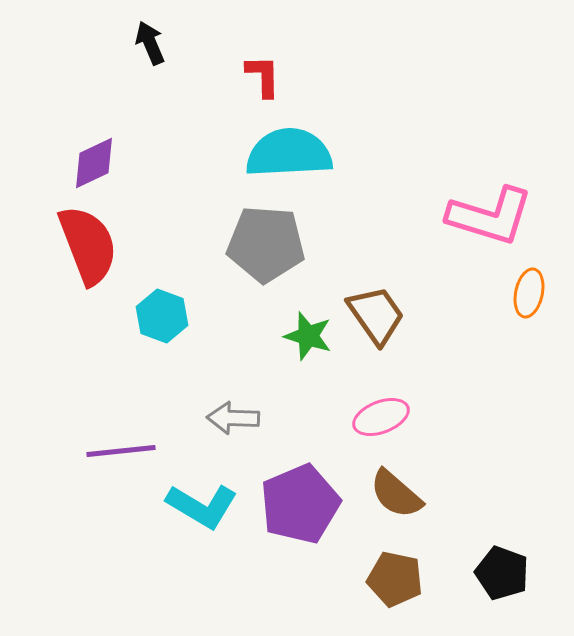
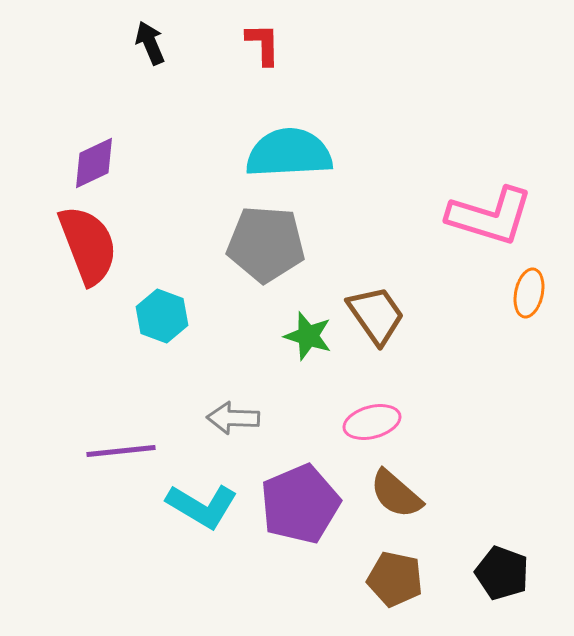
red L-shape: moved 32 px up
pink ellipse: moved 9 px left, 5 px down; rotated 6 degrees clockwise
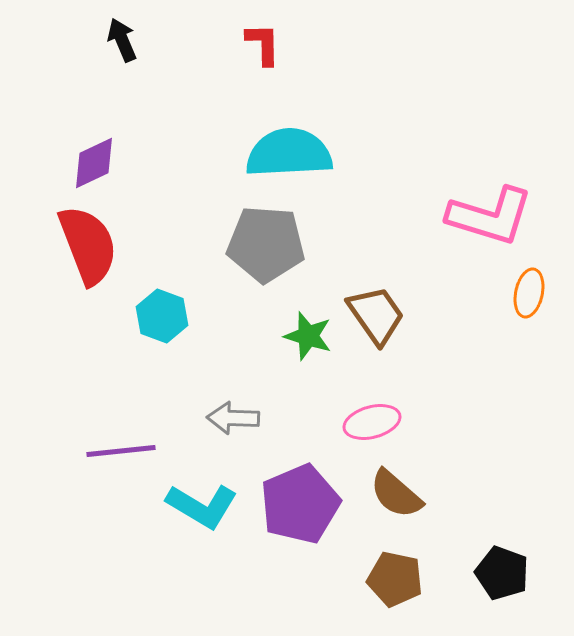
black arrow: moved 28 px left, 3 px up
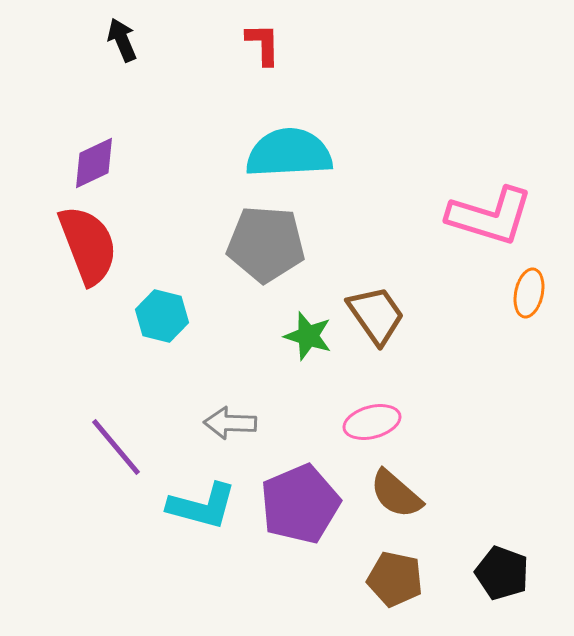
cyan hexagon: rotated 6 degrees counterclockwise
gray arrow: moved 3 px left, 5 px down
purple line: moved 5 px left, 4 px up; rotated 56 degrees clockwise
cyan L-shape: rotated 16 degrees counterclockwise
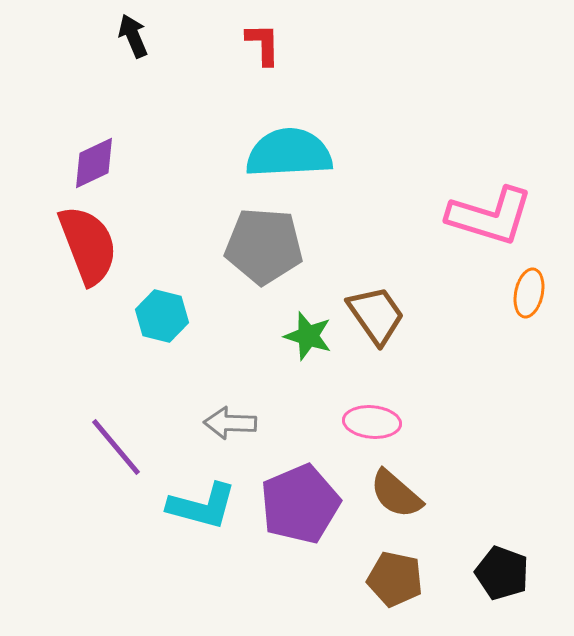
black arrow: moved 11 px right, 4 px up
gray pentagon: moved 2 px left, 2 px down
pink ellipse: rotated 20 degrees clockwise
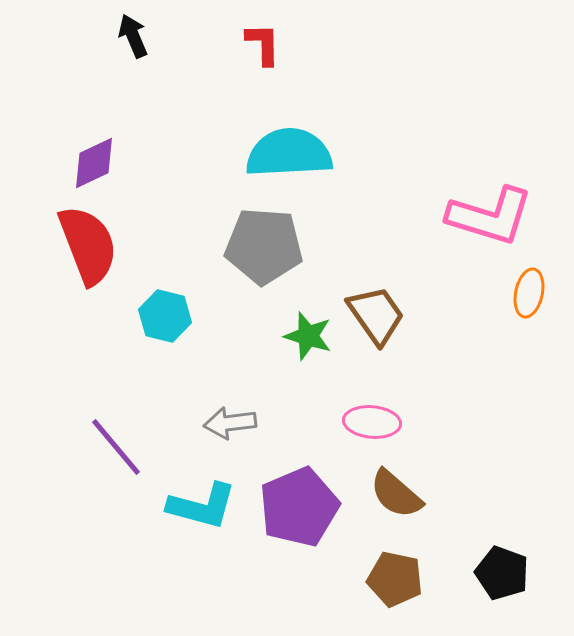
cyan hexagon: moved 3 px right
gray arrow: rotated 9 degrees counterclockwise
purple pentagon: moved 1 px left, 3 px down
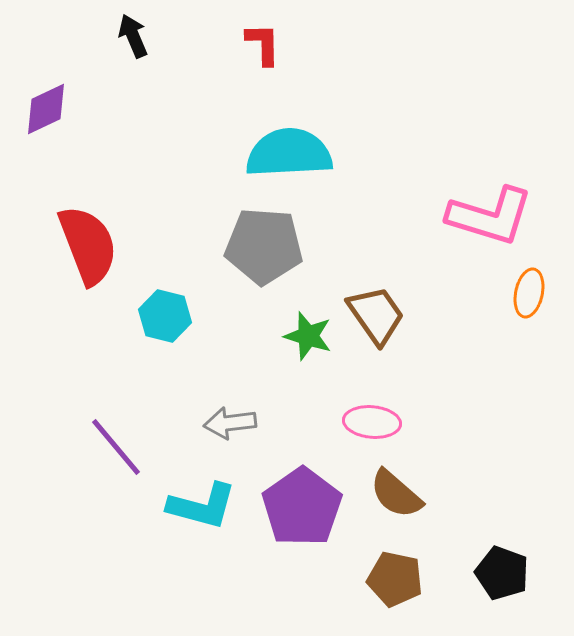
purple diamond: moved 48 px left, 54 px up
purple pentagon: moved 3 px right; rotated 12 degrees counterclockwise
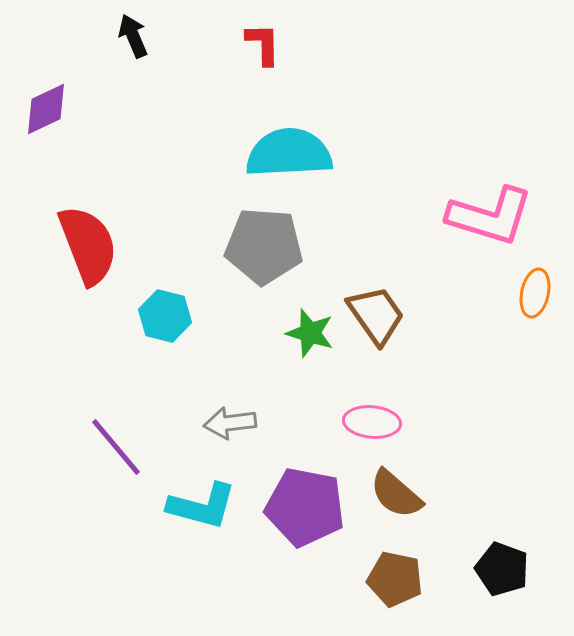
orange ellipse: moved 6 px right
green star: moved 2 px right, 3 px up
purple pentagon: moved 3 px right; rotated 26 degrees counterclockwise
black pentagon: moved 4 px up
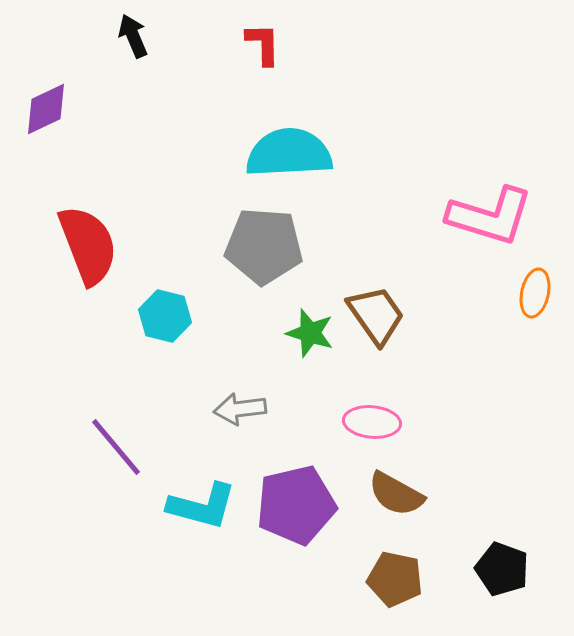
gray arrow: moved 10 px right, 14 px up
brown semicircle: rotated 12 degrees counterclockwise
purple pentagon: moved 9 px left, 2 px up; rotated 24 degrees counterclockwise
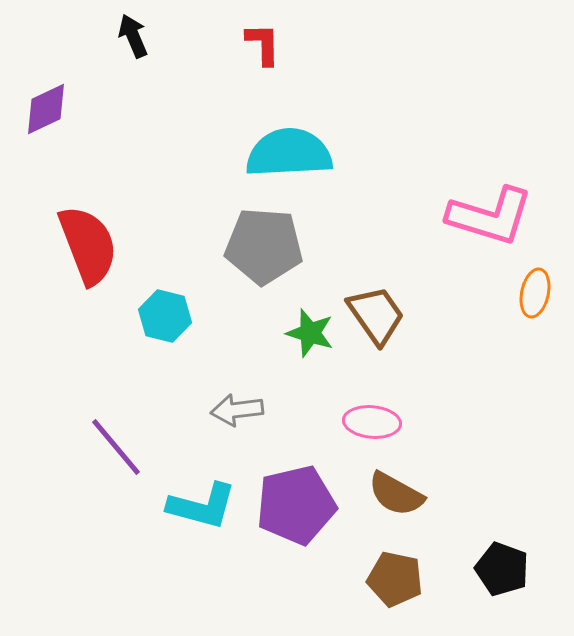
gray arrow: moved 3 px left, 1 px down
